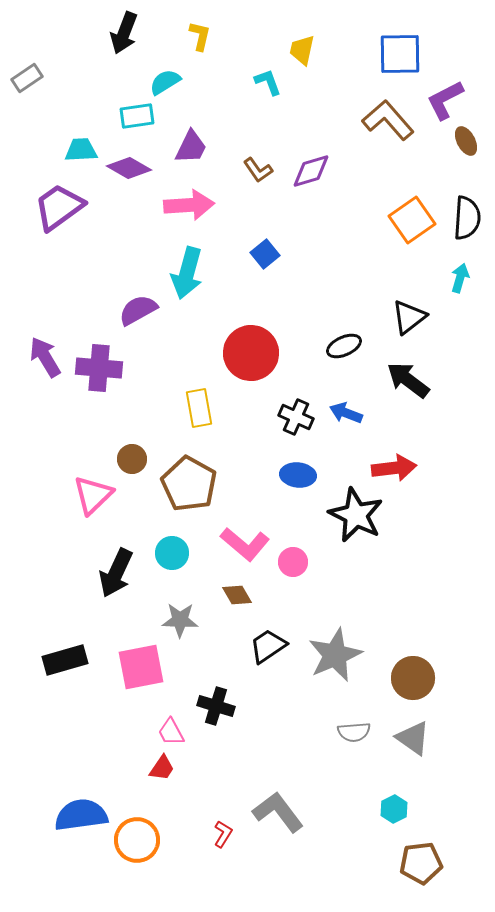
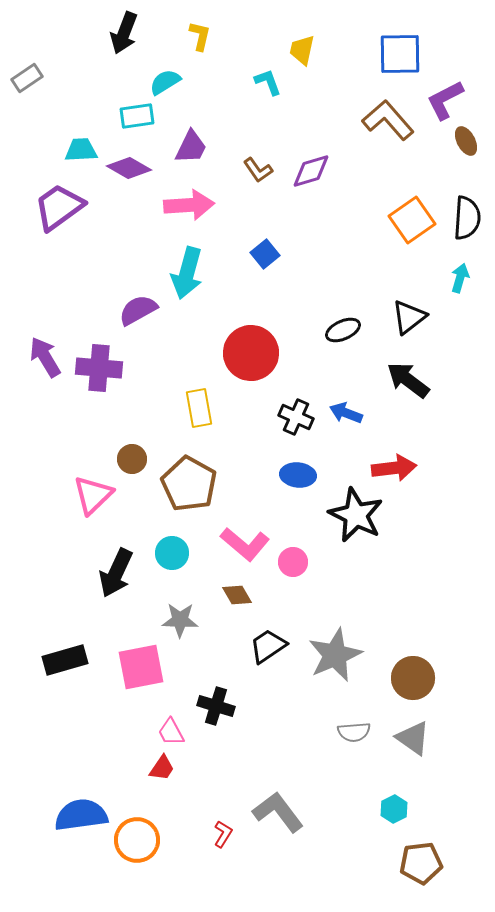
black ellipse at (344, 346): moved 1 px left, 16 px up
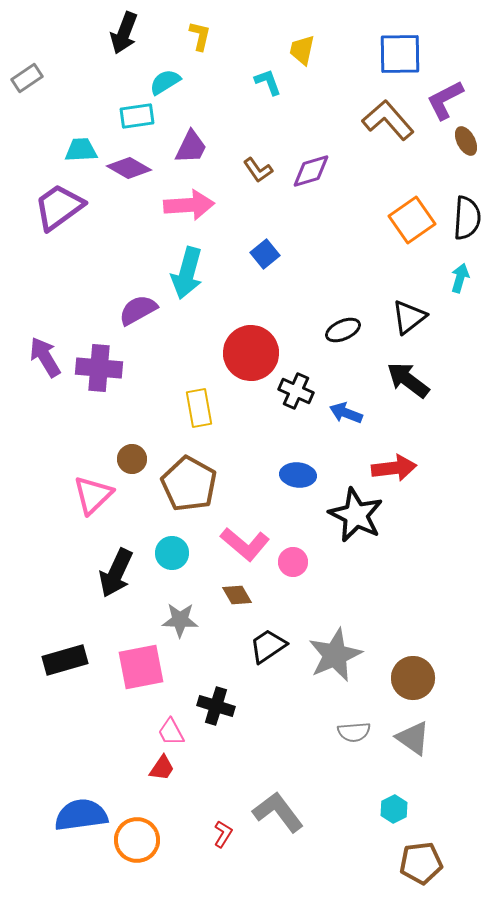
black cross at (296, 417): moved 26 px up
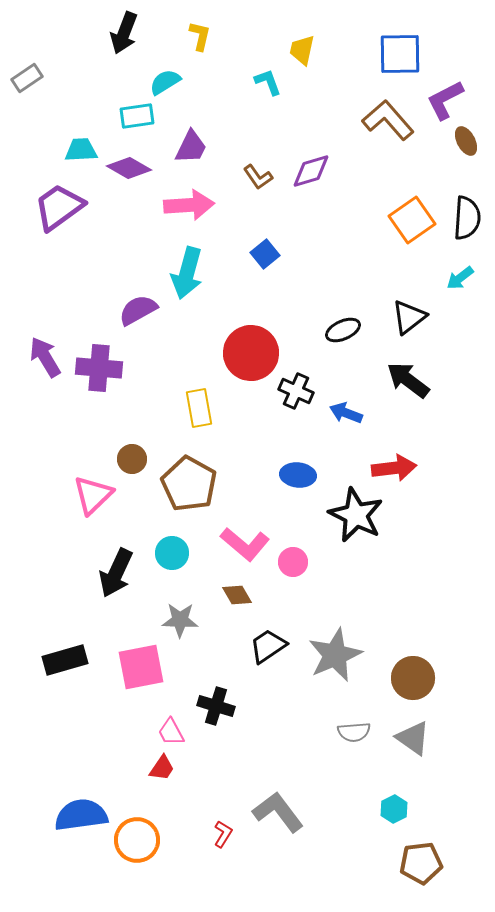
brown L-shape at (258, 170): moved 7 px down
cyan arrow at (460, 278): rotated 144 degrees counterclockwise
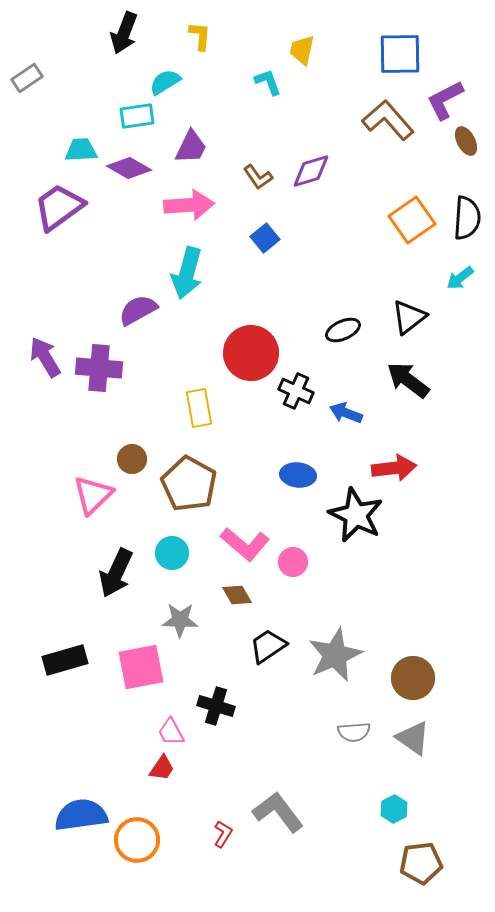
yellow L-shape at (200, 36): rotated 8 degrees counterclockwise
blue square at (265, 254): moved 16 px up
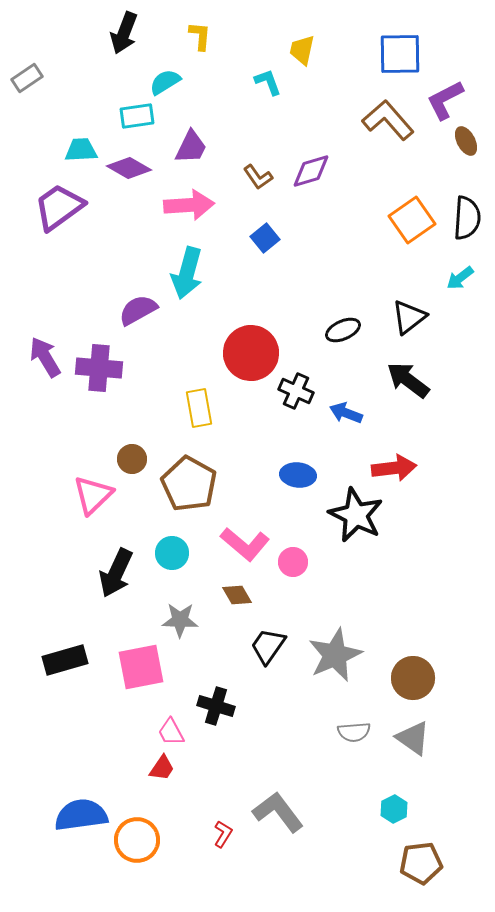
black trapezoid at (268, 646): rotated 21 degrees counterclockwise
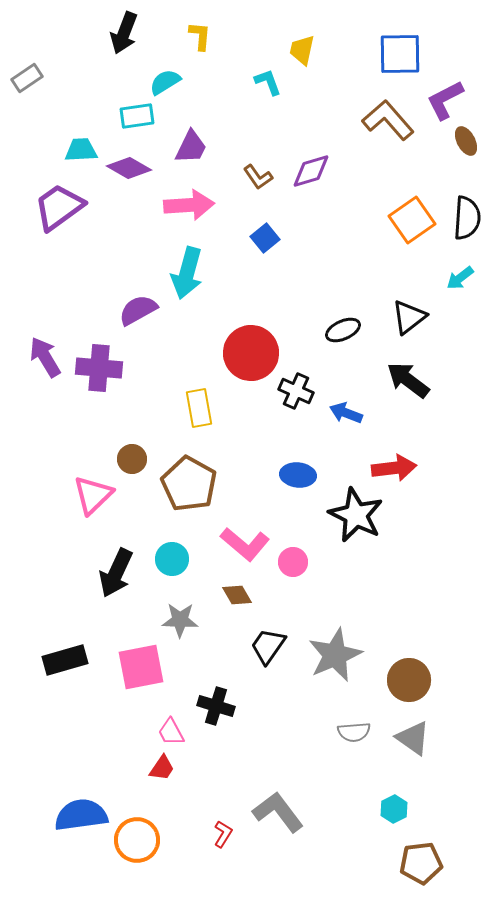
cyan circle at (172, 553): moved 6 px down
brown circle at (413, 678): moved 4 px left, 2 px down
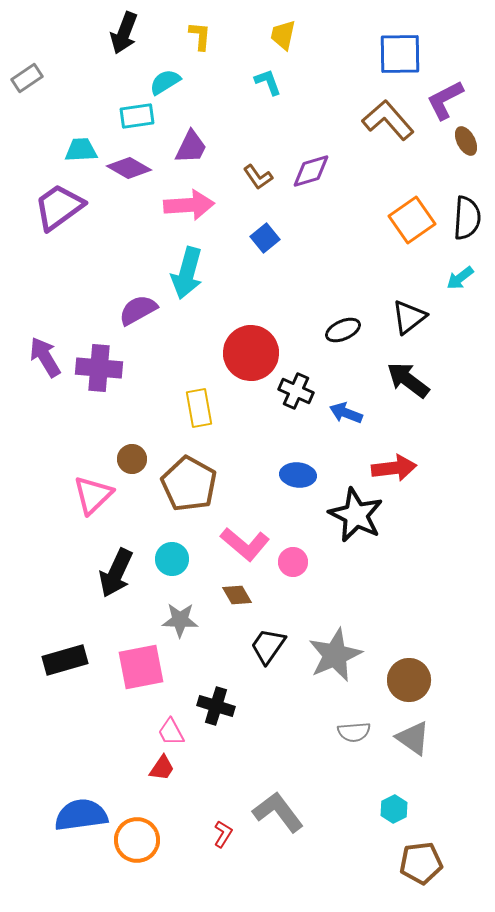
yellow trapezoid at (302, 50): moved 19 px left, 15 px up
